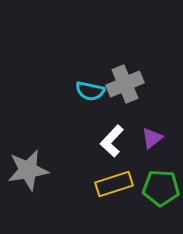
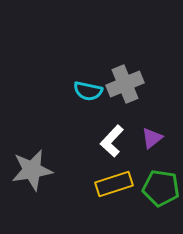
cyan semicircle: moved 2 px left
gray star: moved 4 px right
green pentagon: rotated 6 degrees clockwise
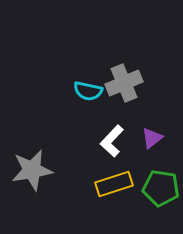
gray cross: moved 1 px left, 1 px up
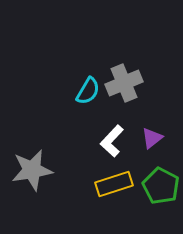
cyan semicircle: rotated 72 degrees counterclockwise
green pentagon: moved 2 px up; rotated 18 degrees clockwise
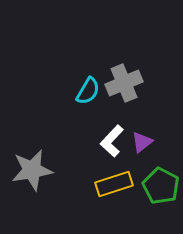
purple triangle: moved 10 px left, 4 px down
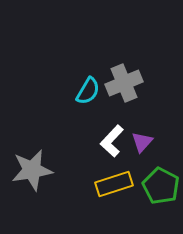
purple triangle: rotated 10 degrees counterclockwise
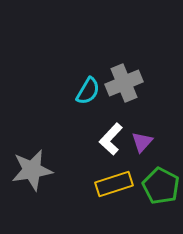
white L-shape: moved 1 px left, 2 px up
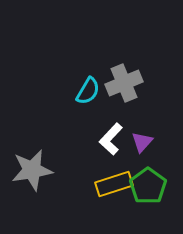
green pentagon: moved 13 px left; rotated 9 degrees clockwise
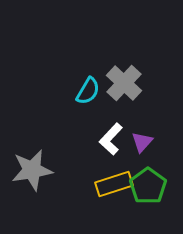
gray cross: rotated 24 degrees counterclockwise
